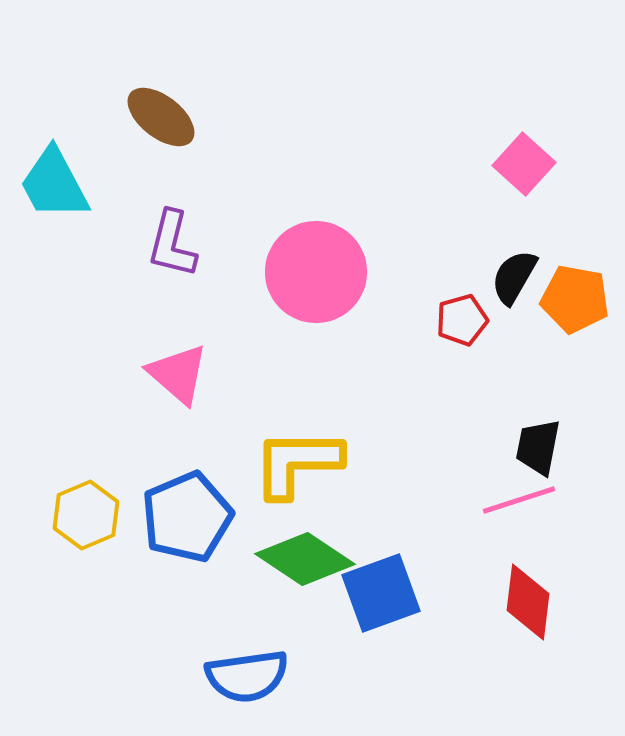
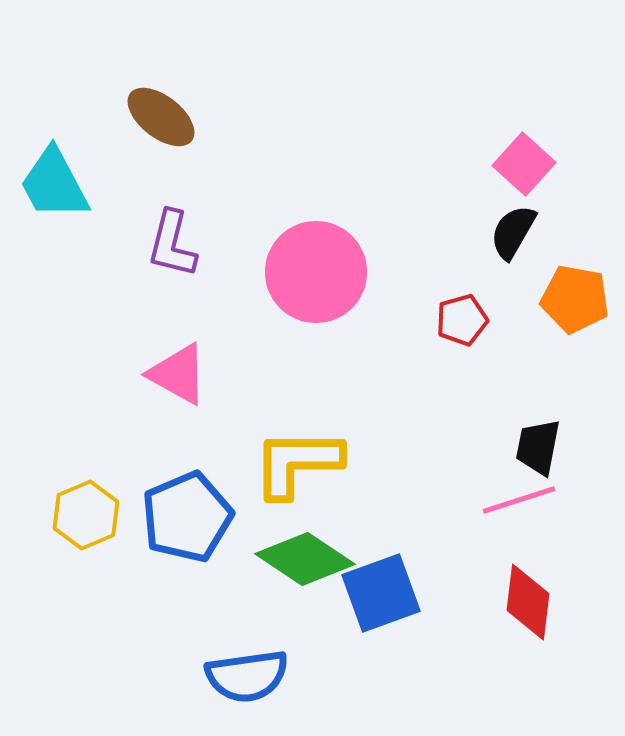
black semicircle: moved 1 px left, 45 px up
pink triangle: rotated 12 degrees counterclockwise
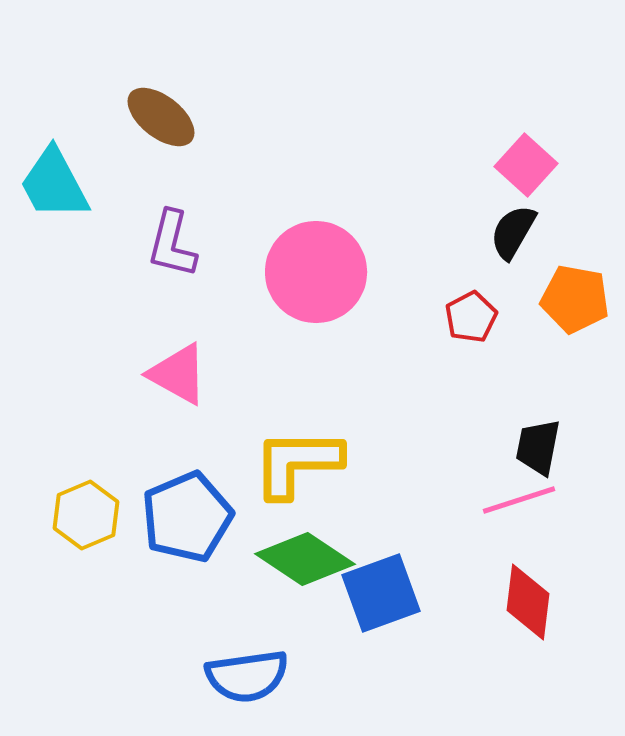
pink square: moved 2 px right, 1 px down
red pentagon: moved 9 px right, 3 px up; rotated 12 degrees counterclockwise
